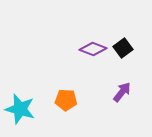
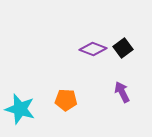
purple arrow: rotated 65 degrees counterclockwise
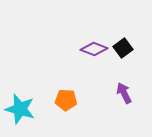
purple diamond: moved 1 px right
purple arrow: moved 2 px right, 1 px down
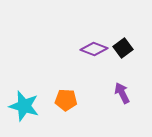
purple arrow: moved 2 px left
cyan star: moved 4 px right, 3 px up
